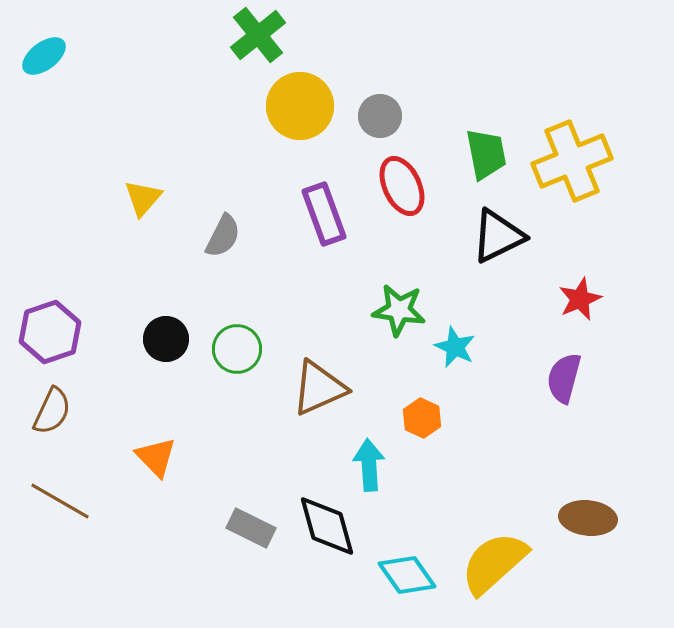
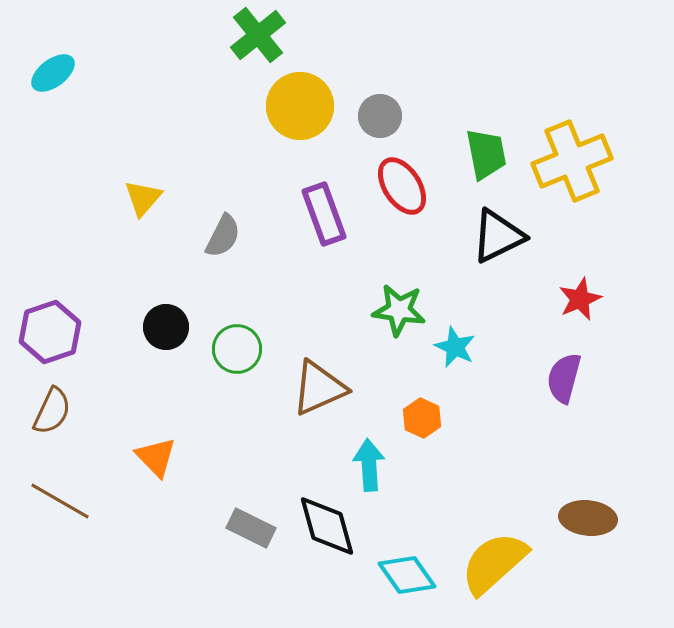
cyan ellipse: moved 9 px right, 17 px down
red ellipse: rotated 8 degrees counterclockwise
black circle: moved 12 px up
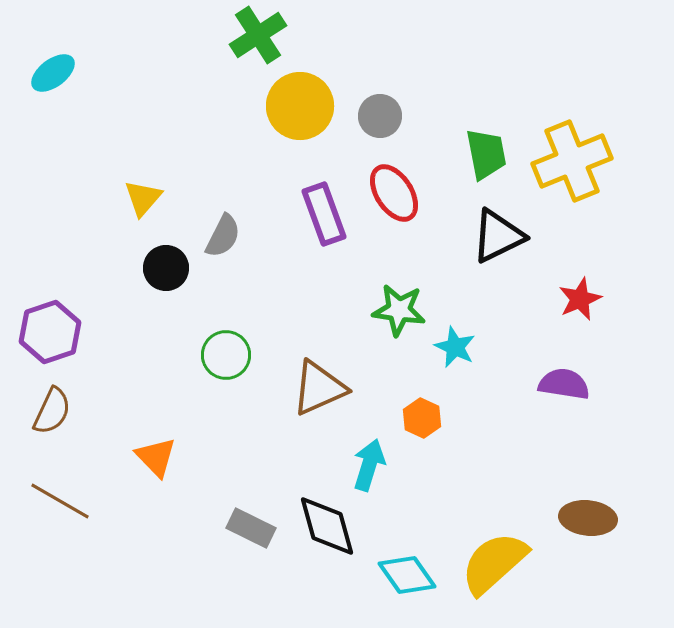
green cross: rotated 6 degrees clockwise
red ellipse: moved 8 px left, 7 px down
black circle: moved 59 px up
green circle: moved 11 px left, 6 px down
purple semicircle: moved 6 px down; rotated 84 degrees clockwise
cyan arrow: rotated 21 degrees clockwise
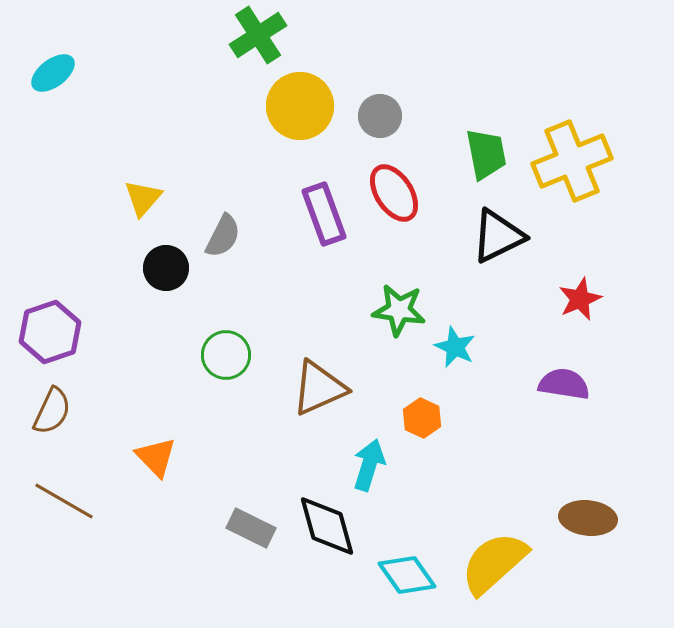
brown line: moved 4 px right
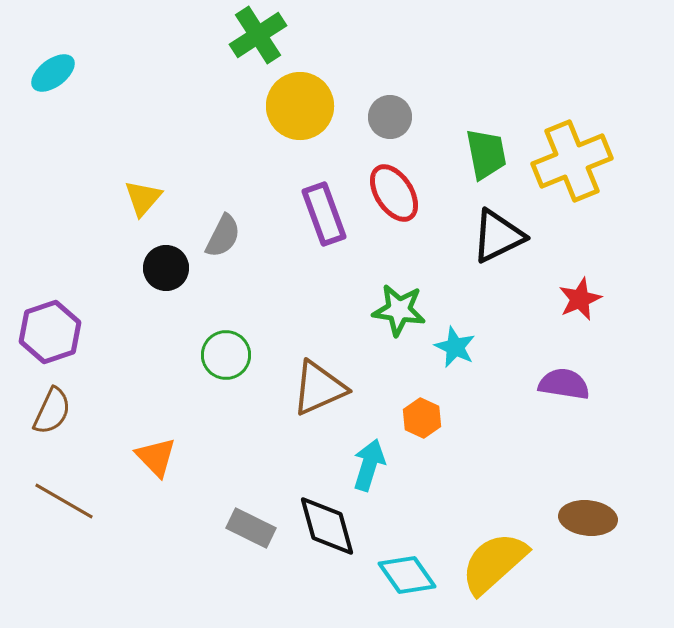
gray circle: moved 10 px right, 1 px down
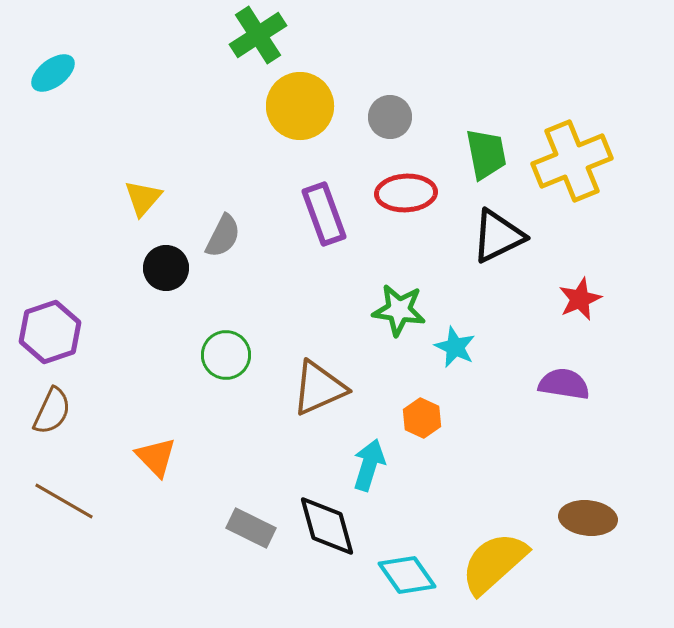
red ellipse: moved 12 px right; rotated 60 degrees counterclockwise
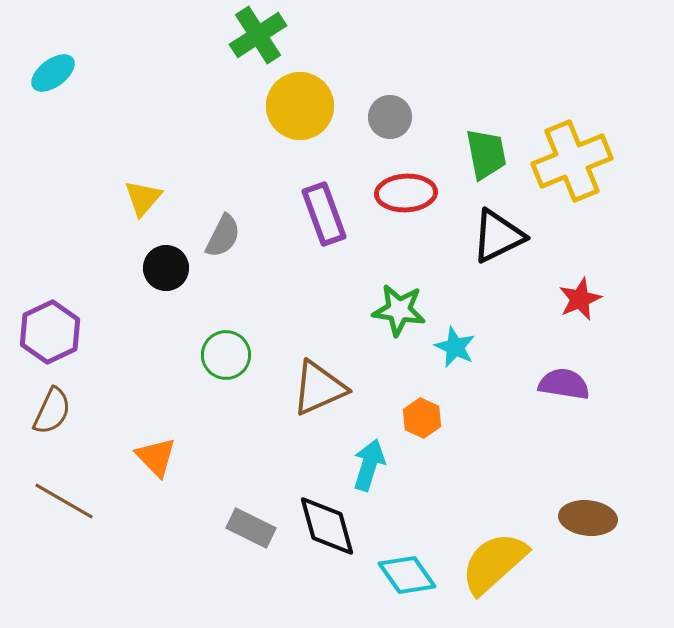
purple hexagon: rotated 6 degrees counterclockwise
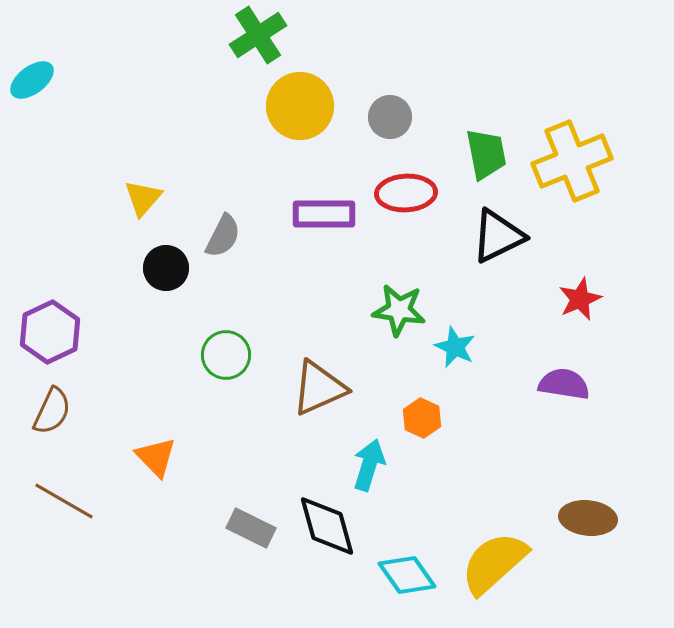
cyan ellipse: moved 21 px left, 7 px down
purple rectangle: rotated 70 degrees counterclockwise
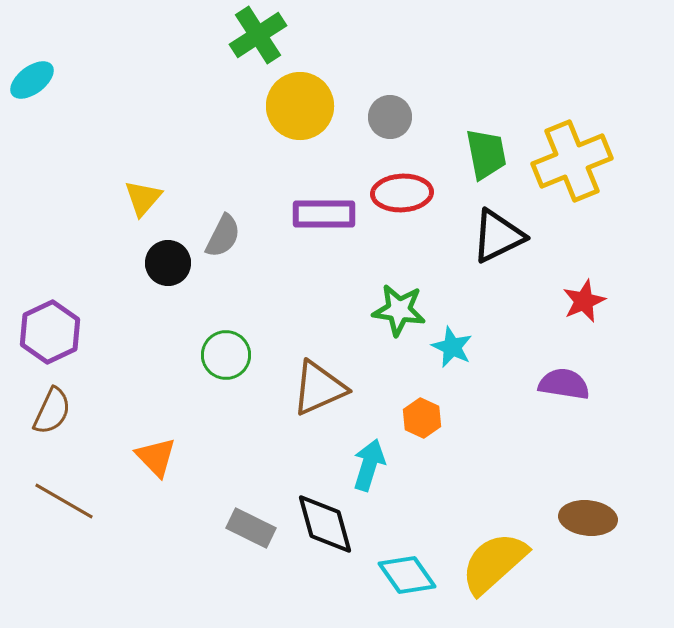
red ellipse: moved 4 px left
black circle: moved 2 px right, 5 px up
red star: moved 4 px right, 2 px down
cyan star: moved 3 px left
black diamond: moved 2 px left, 2 px up
